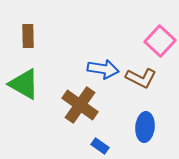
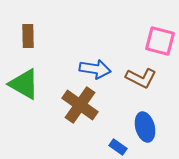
pink square: rotated 28 degrees counterclockwise
blue arrow: moved 8 px left
blue ellipse: rotated 20 degrees counterclockwise
blue rectangle: moved 18 px right, 1 px down
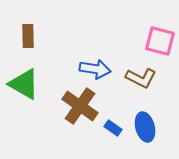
brown cross: moved 1 px down
blue rectangle: moved 5 px left, 19 px up
